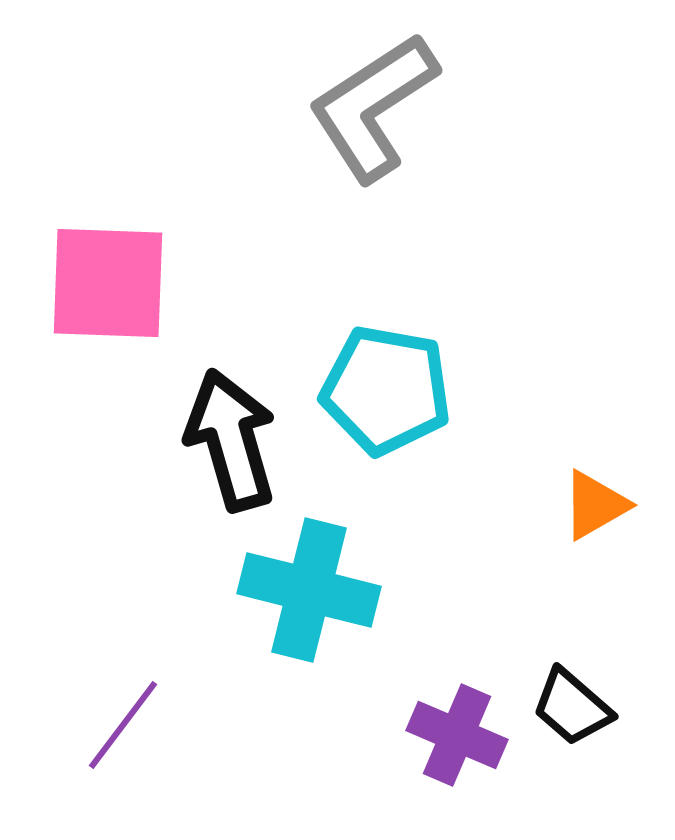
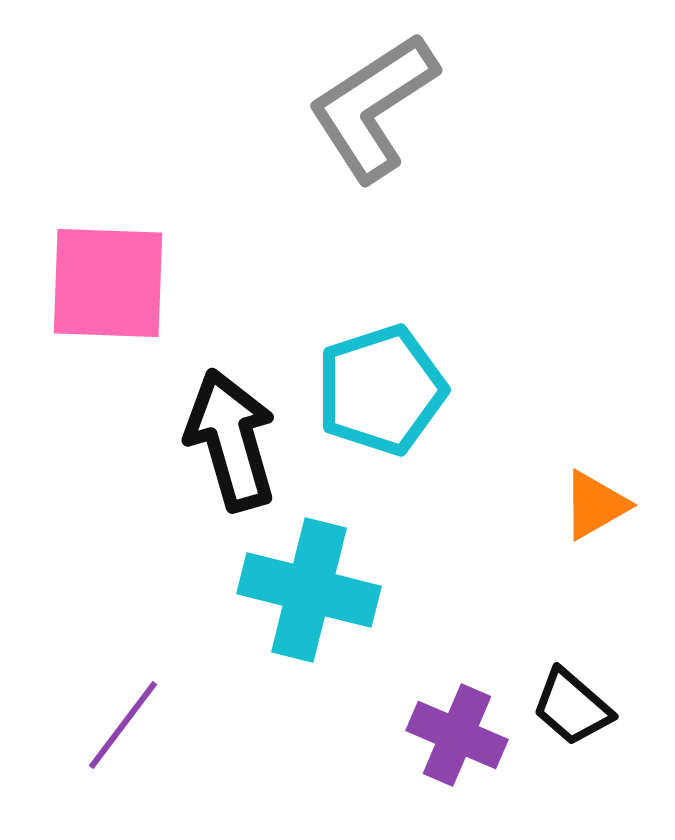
cyan pentagon: moved 5 px left; rotated 28 degrees counterclockwise
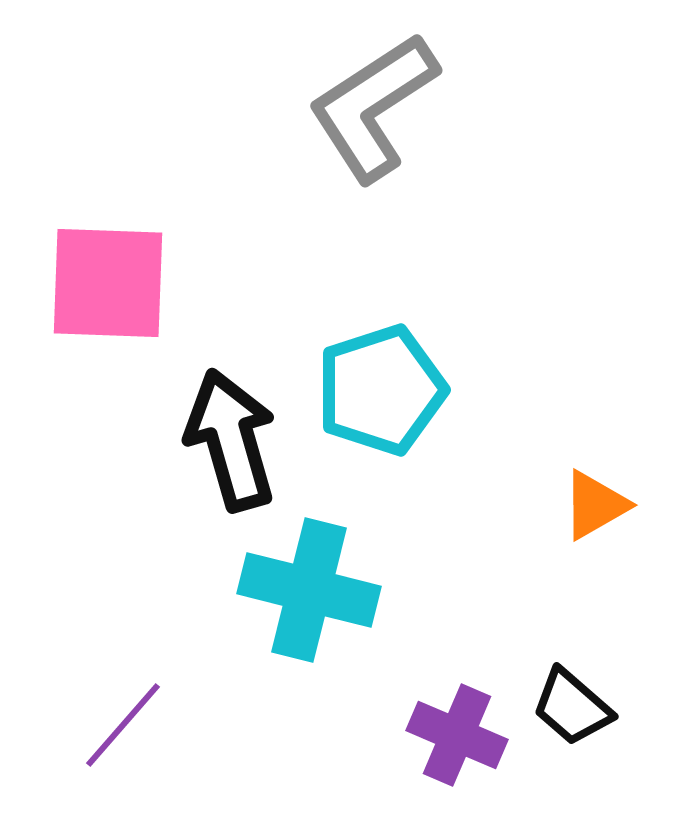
purple line: rotated 4 degrees clockwise
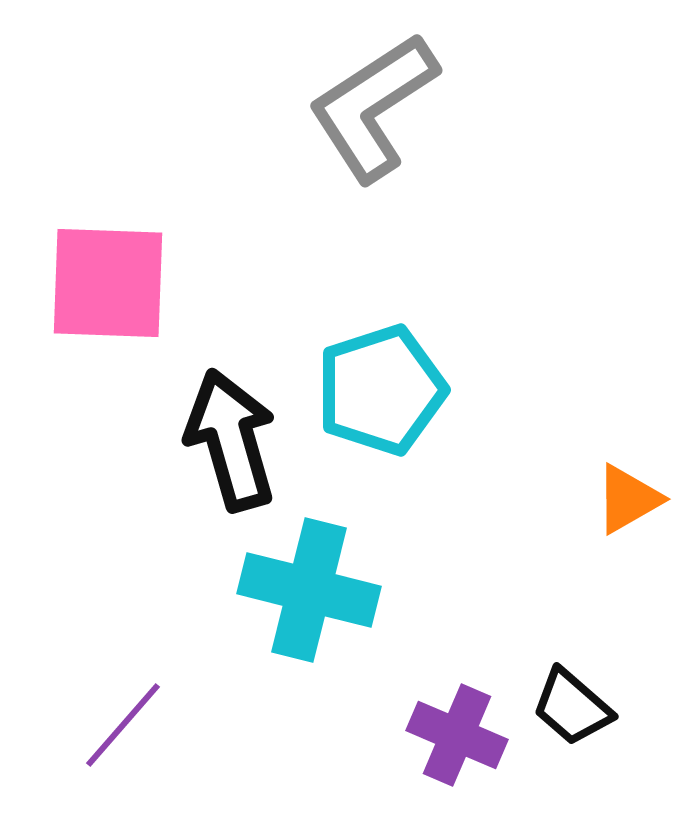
orange triangle: moved 33 px right, 6 px up
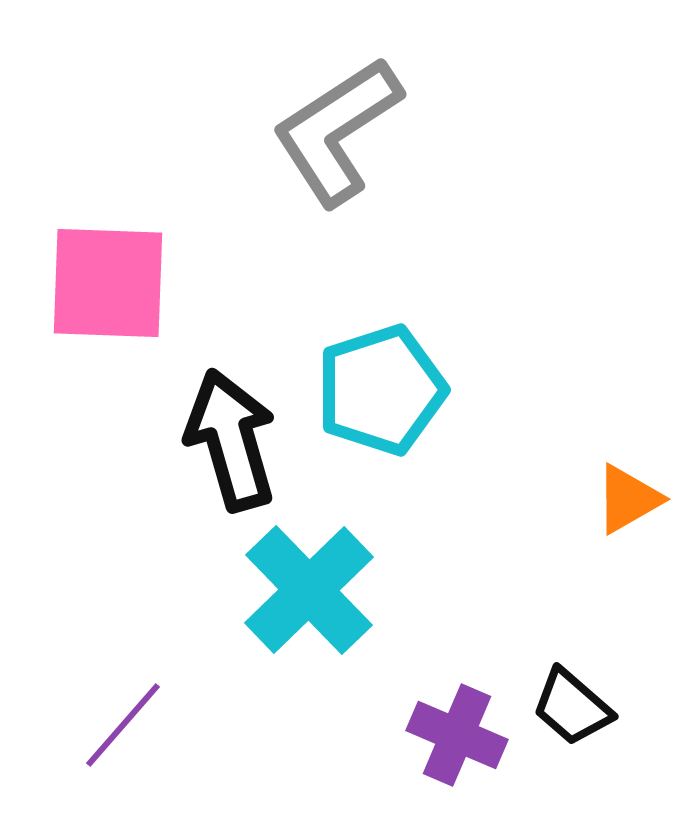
gray L-shape: moved 36 px left, 24 px down
cyan cross: rotated 32 degrees clockwise
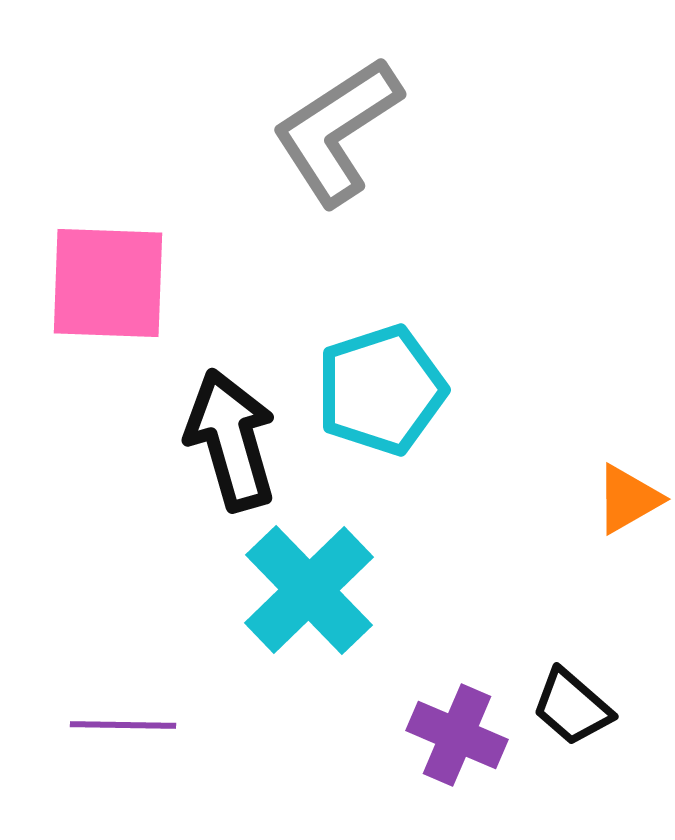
purple line: rotated 50 degrees clockwise
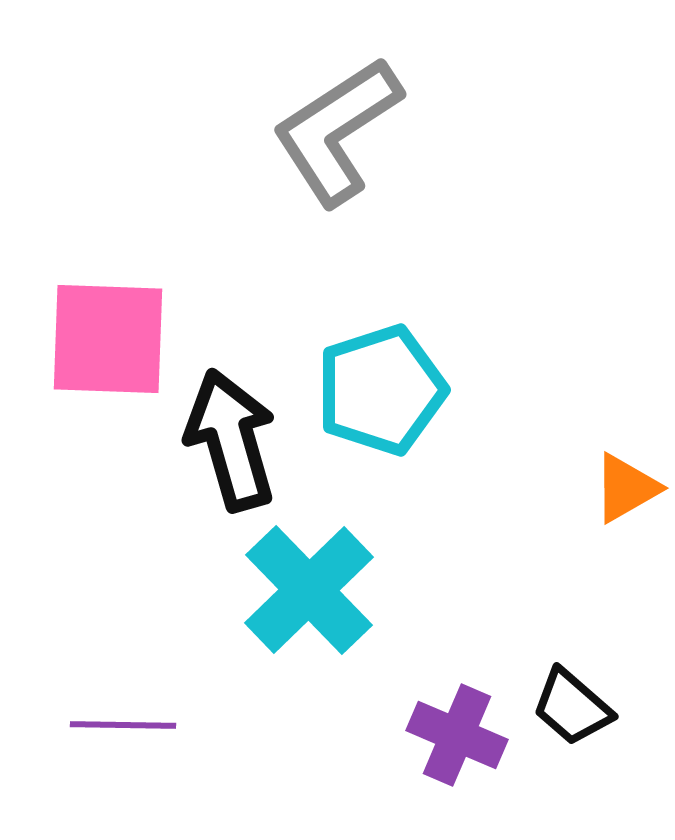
pink square: moved 56 px down
orange triangle: moved 2 px left, 11 px up
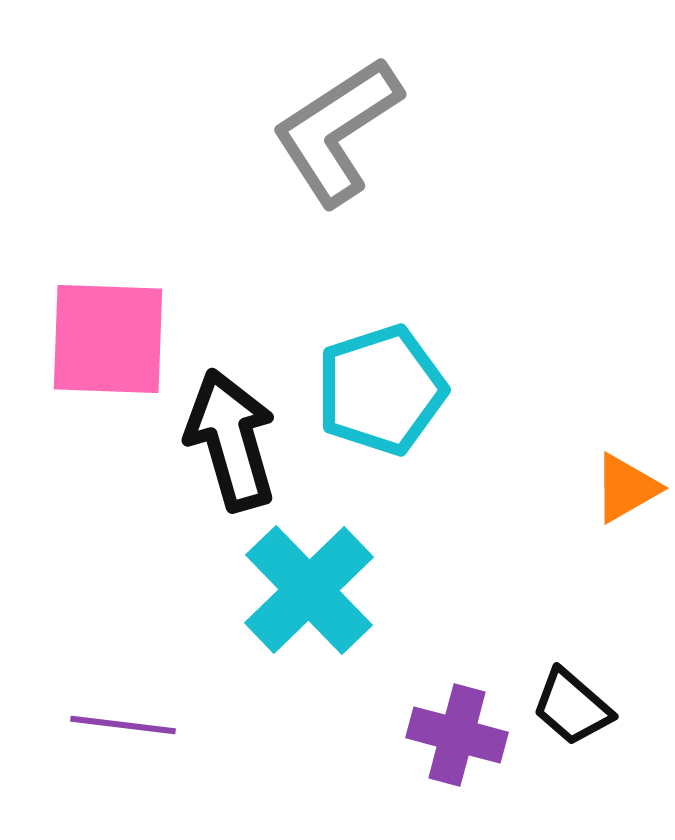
purple line: rotated 6 degrees clockwise
purple cross: rotated 8 degrees counterclockwise
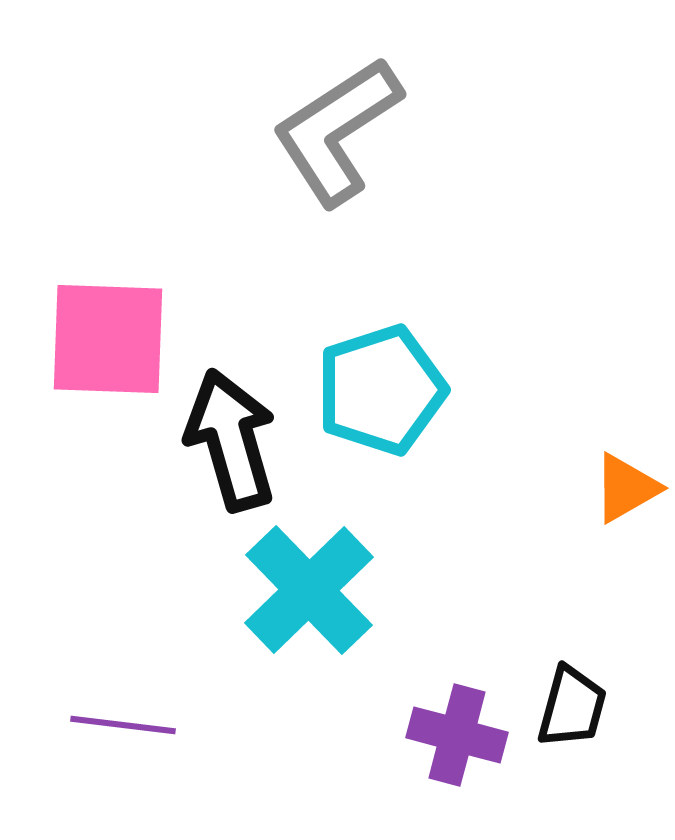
black trapezoid: rotated 116 degrees counterclockwise
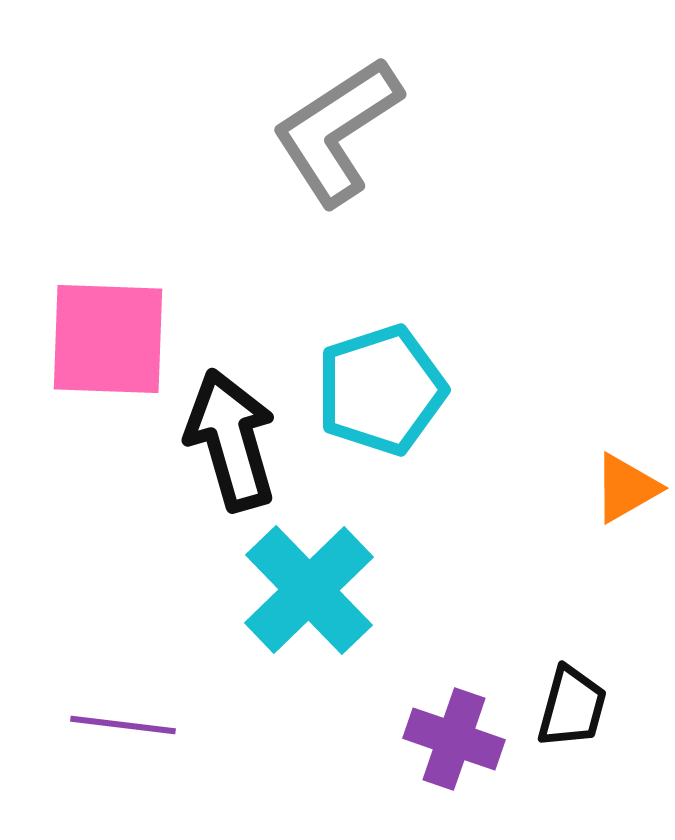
purple cross: moved 3 px left, 4 px down; rotated 4 degrees clockwise
